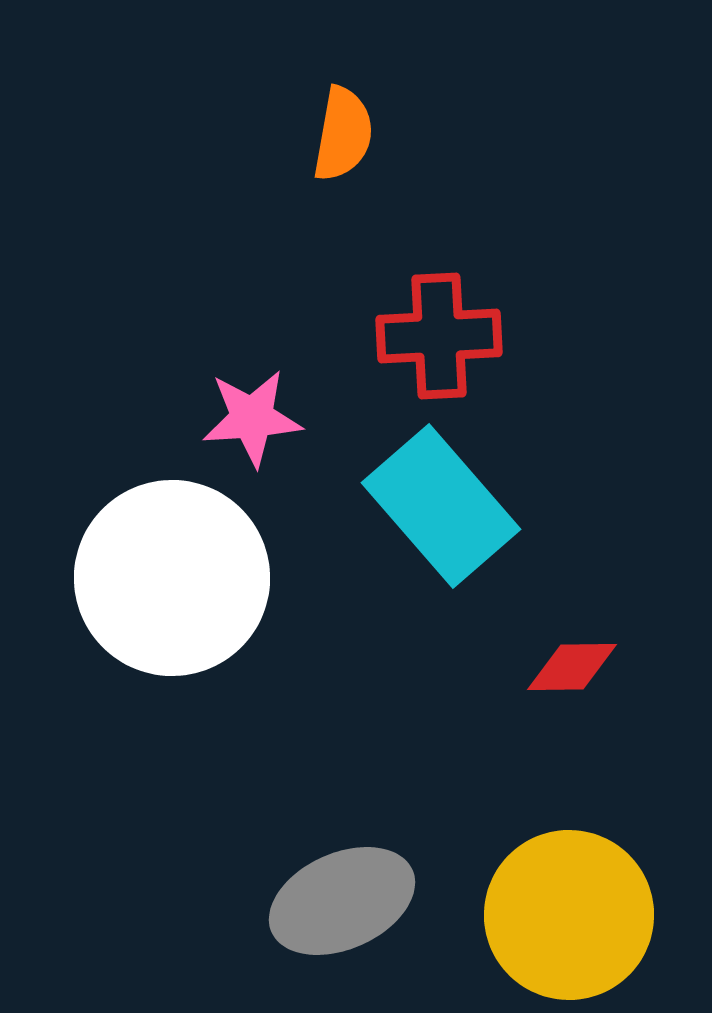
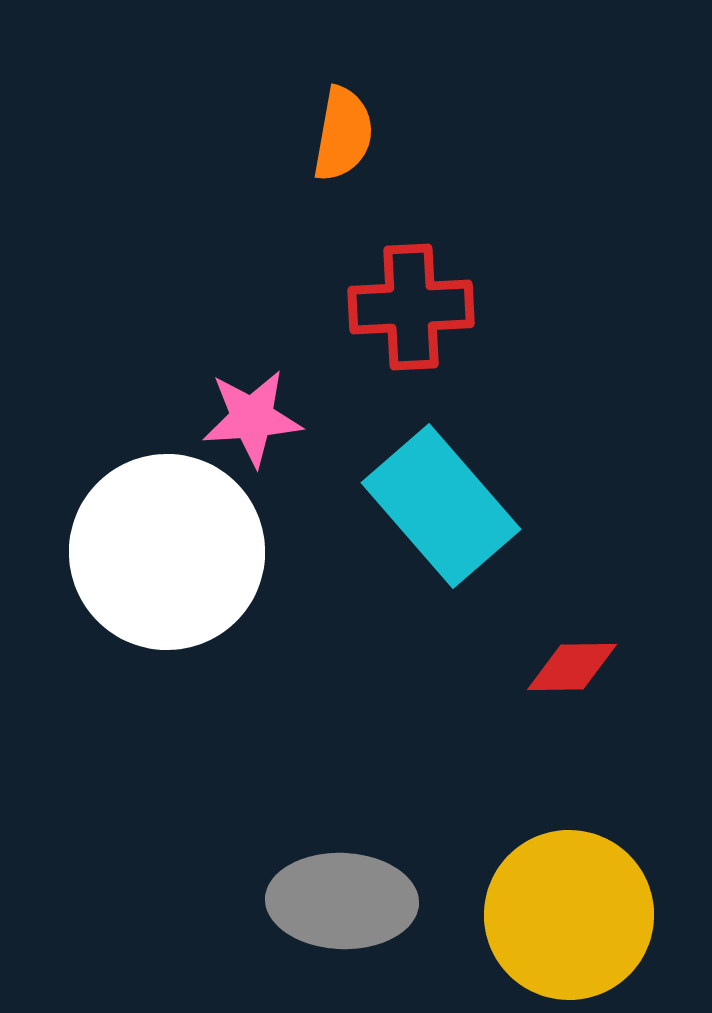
red cross: moved 28 px left, 29 px up
white circle: moved 5 px left, 26 px up
gray ellipse: rotated 26 degrees clockwise
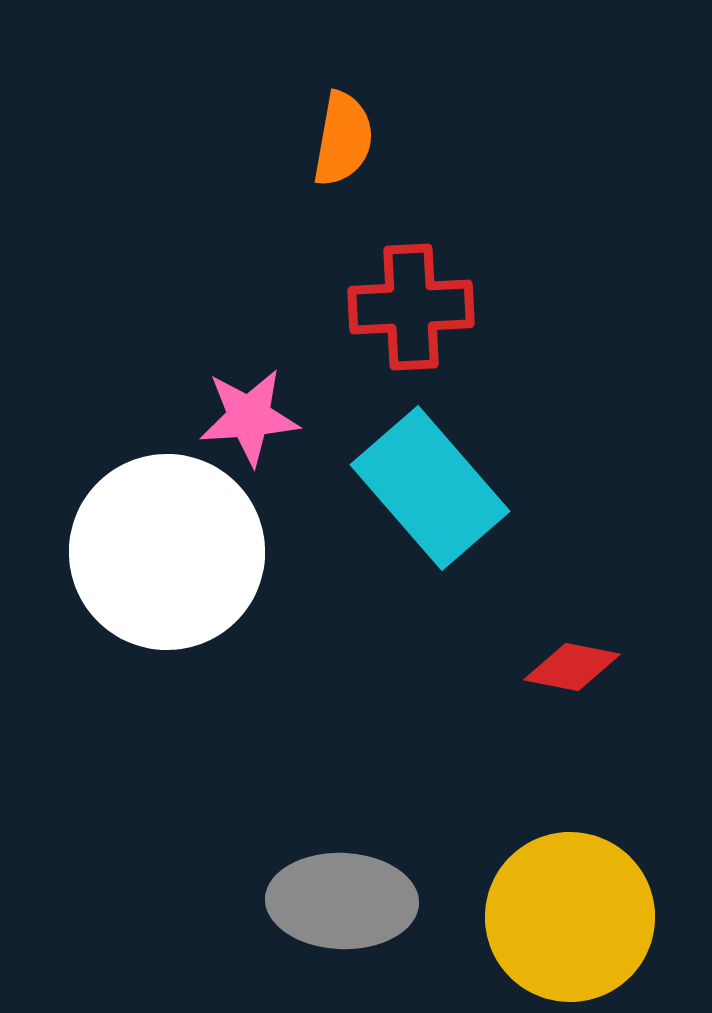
orange semicircle: moved 5 px down
pink star: moved 3 px left, 1 px up
cyan rectangle: moved 11 px left, 18 px up
red diamond: rotated 12 degrees clockwise
yellow circle: moved 1 px right, 2 px down
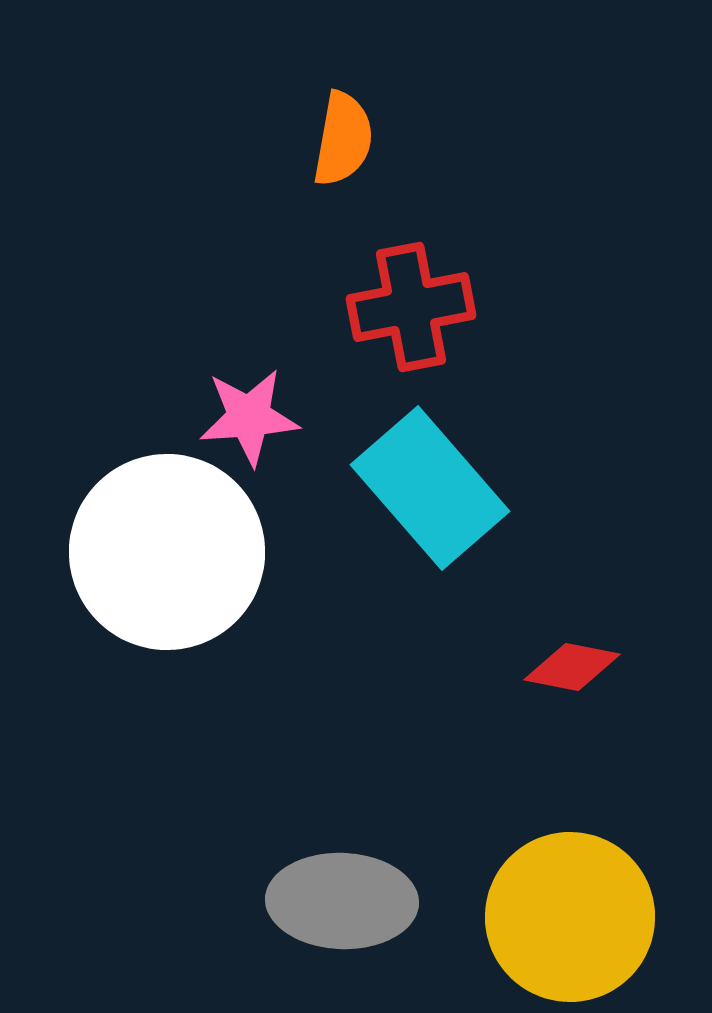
red cross: rotated 8 degrees counterclockwise
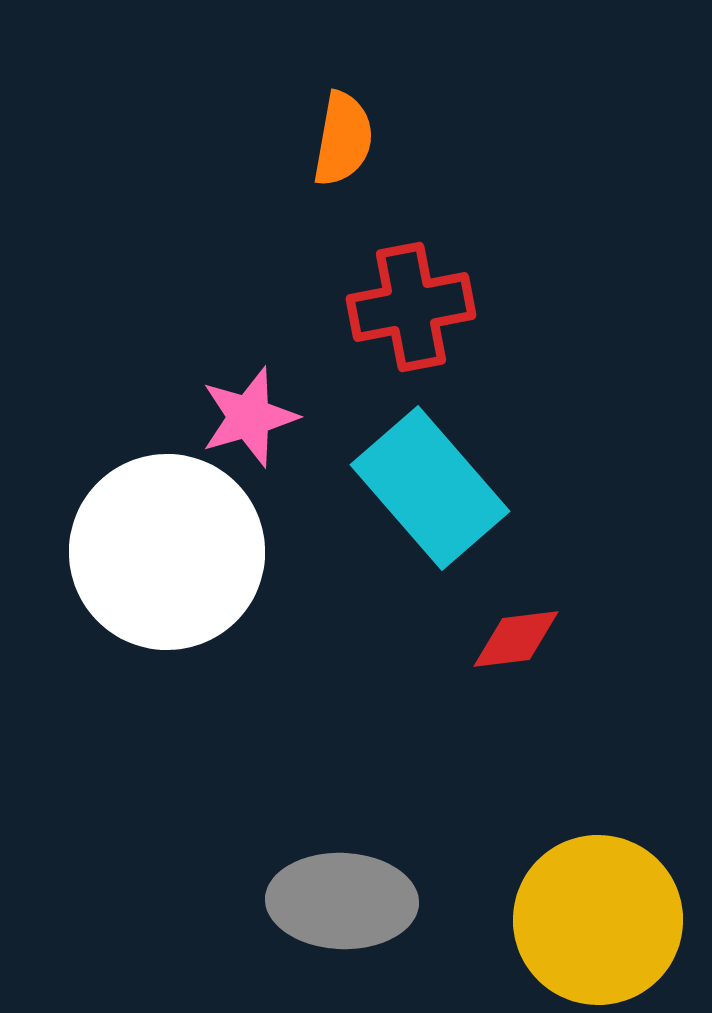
pink star: rotated 12 degrees counterclockwise
red diamond: moved 56 px left, 28 px up; rotated 18 degrees counterclockwise
yellow circle: moved 28 px right, 3 px down
